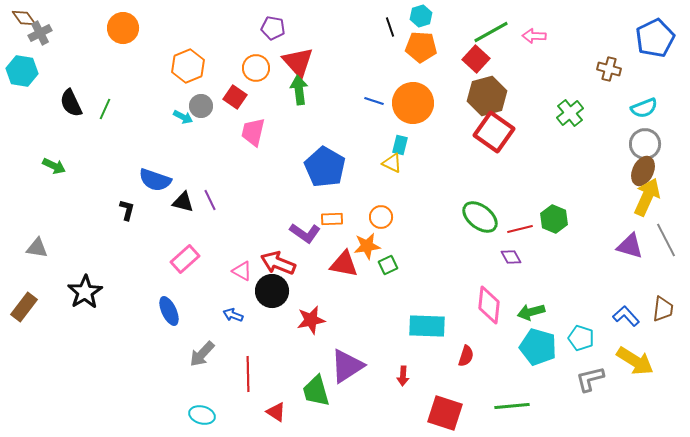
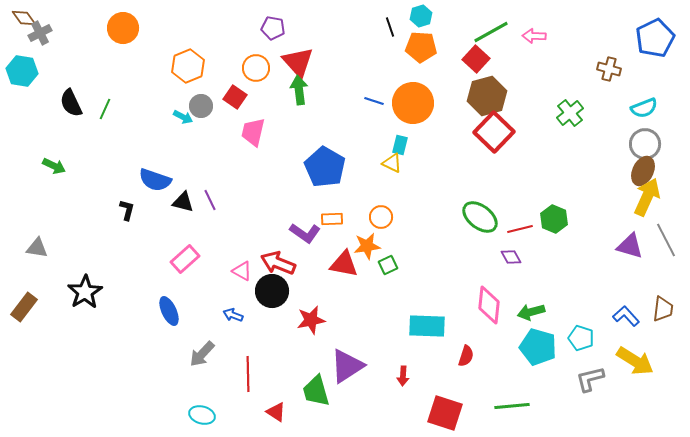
red square at (494, 132): rotated 9 degrees clockwise
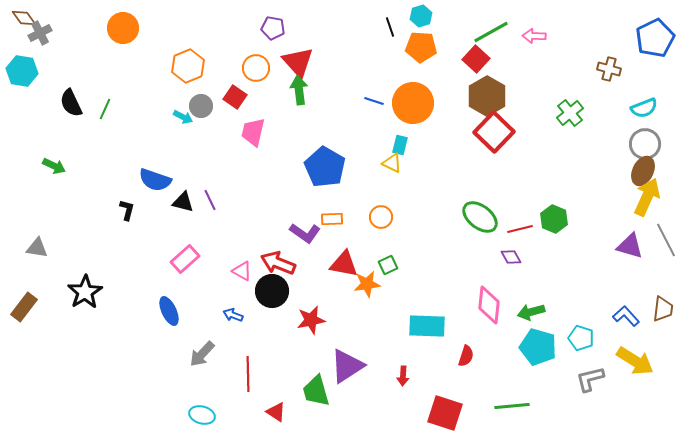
brown hexagon at (487, 96): rotated 15 degrees counterclockwise
orange star at (367, 246): moved 38 px down
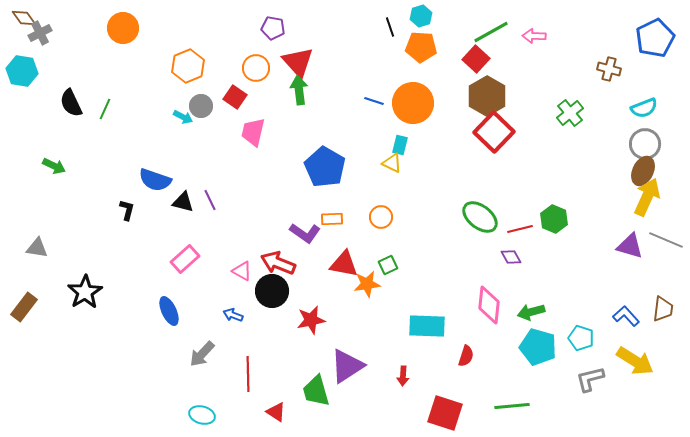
gray line at (666, 240): rotated 40 degrees counterclockwise
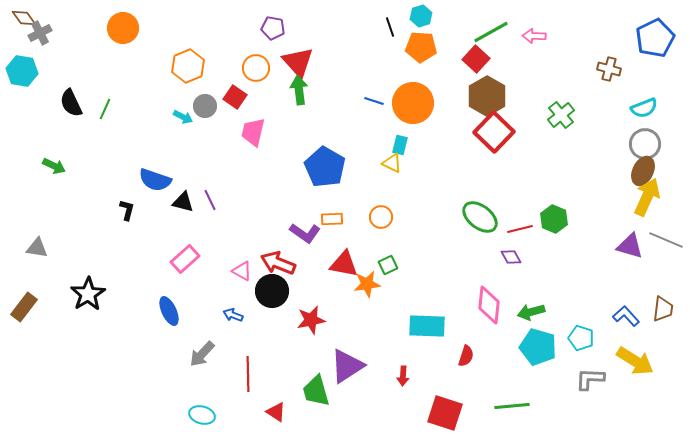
gray circle at (201, 106): moved 4 px right
green cross at (570, 113): moved 9 px left, 2 px down
black star at (85, 292): moved 3 px right, 2 px down
gray L-shape at (590, 379): rotated 16 degrees clockwise
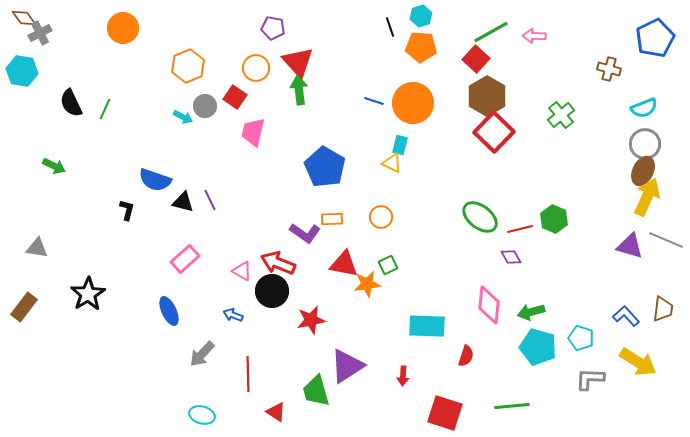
yellow arrow at (635, 361): moved 3 px right, 1 px down
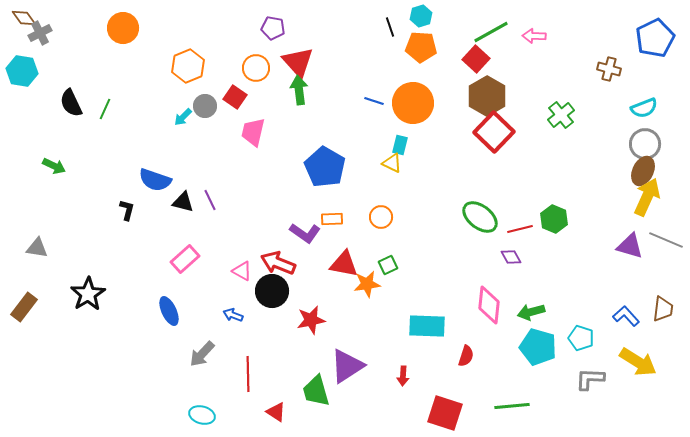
cyan arrow at (183, 117): rotated 108 degrees clockwise
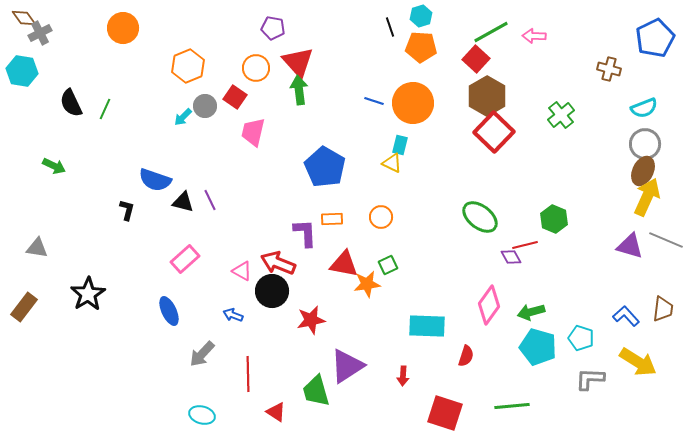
red line at (520, 229): moved 5 px right, 16 px down
purple L-shape at (305, 233): rotated 128 degrees counterclockwise
pink diamond at (489, 305): rotated 30 degrees clockwise
